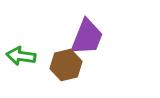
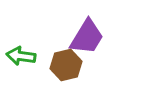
purple trapezoid: rotated 9 degrees clockwise
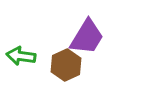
brown hexagon: rotated 12 degrees counterclockwise
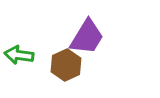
green arrow: moved 2 px left, 1 px up
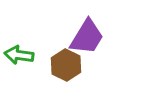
brown hexagon: rotated 8 degrees counterclockwise
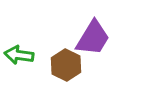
purple trapezoid: moved 6 px right, 1 px down
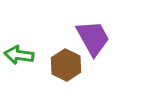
purple trapezoid: rotated 60 degrees counterclockwise
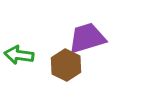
purple trapezoid: moved 6 px left; rotated 78 degrees counterclockwise
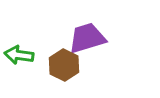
brown hexagon: moved 2 px left
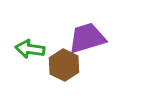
green arrow: moved 11 px right, 6 px up
